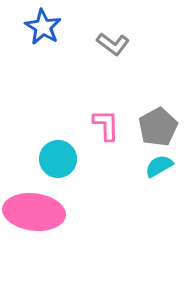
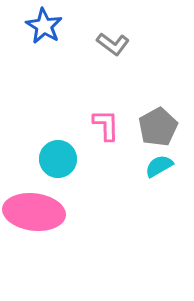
blue star: moved 1 px right, 1 px up
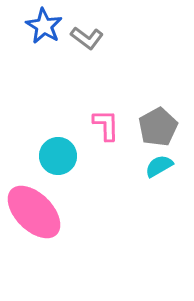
gray L-shape: moved 26 px left, 6 px up
cyan circle: moved 3 px up
pink ellipse: rotated 38 degrees clockwise
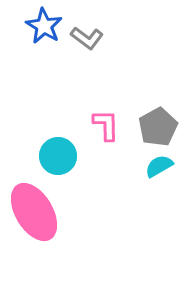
pink ellipse: rotated 14 degrees clockwise
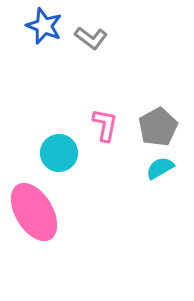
blue star: rotated 9 degrees counterclockwise
gray L-shape: moved 4 px right
pink L-shape: moved 1 px left; rotated 12 degrees clockwise
cyan circle: moved 1 px right, 3 px up
cyan semicircle: moved 1 px right, 2 px down
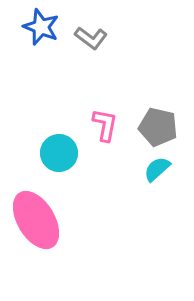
blue star: moved 3 px left, 1 px down
gray pentagon: rotated 30 degrees counterclockwise
cyan semicircle: moved 3 px left, 1 px down; rotated 12 degrees counterclockwise
pink ellipse: moved 2 px right, 8 px down
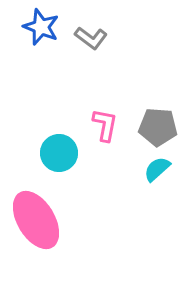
gray pentagon: rotated 9 degrees counterclockwise
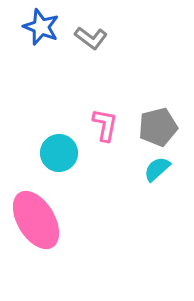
gray pentagon: rotated 18 degrees counterclockwise
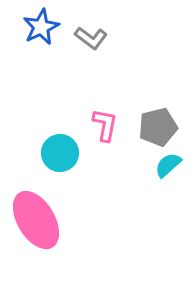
blue star: rotated 24 degrees clockwise
cyan circle: moved 1 px right
cyan semicircle: moved 11 px right, 4 px up
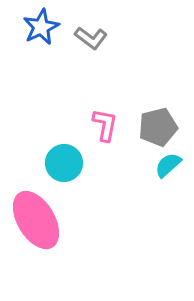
cyan circle: moved 4 px right, 10 px down
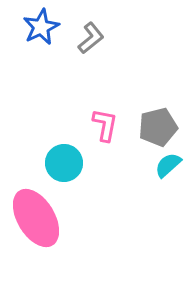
gray L-shape: rotated 76 degrees counterclockwise
pink ellipse: moved 2 px up
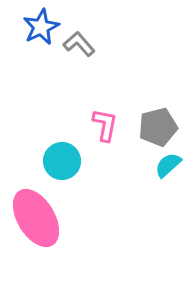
gray L-shape: moved 12 px left, 6 px down; rotated 92 degrees counterclockwise
cyan circle: moved 2 px left, 2 px up
